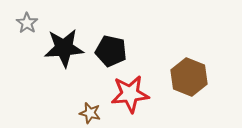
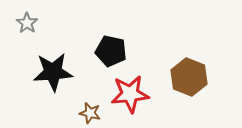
black star: moved 11 px left, 24 px down
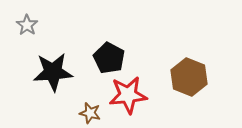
gray star: moved 2 px down
black pentagon: moved 2 px left, 7 px down; rotated 16 degrees clockwise
red star: moved 2 px left, 1 px down
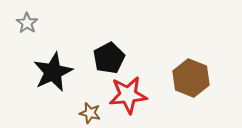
gray star: moved 2 px up
black pentagon: rotated 16 degrees clockwise
black star: rotated 21 degrees counterclockwise
brown hexagon: moved 2 px right, 1 px down
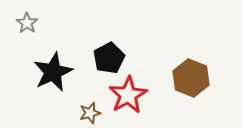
red star: rotated 24 degrees counterclockwise
brown star: rotated 30 degrees counterclockwise
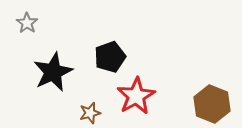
black pentagon: moved 1 px right, 1 px up; rotated 8 degrees clockwise
brown hexagon: moved 21 px right, 26 px down
red star: moved 8 px right, 1 px down
